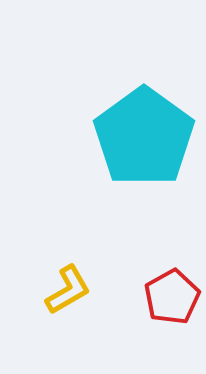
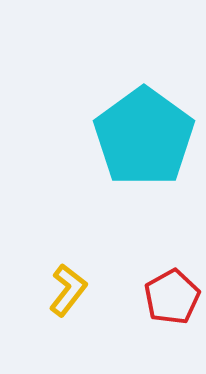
yellow L-shape: rotated 22 degrees counterclockwise
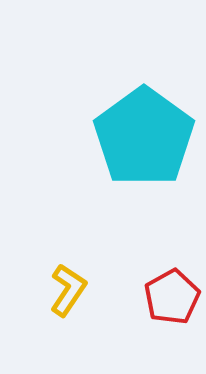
yellow L-shape: rotated 4 degrees counterclockwise
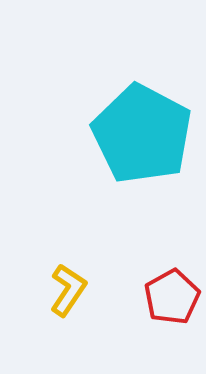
cyan pentagon: moved 2 px left, 3 px up; rotated 8 degrees counterclockwise
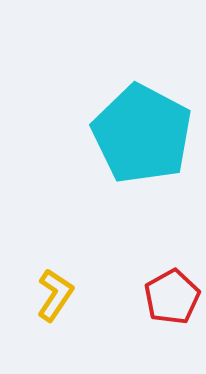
yellow L-shape: moved 13 px left, 5 px down
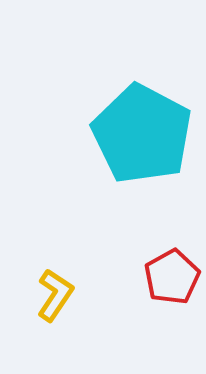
red pentagon: moved 20 px up
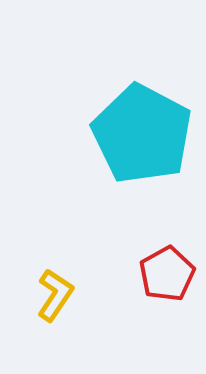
red pentagon: moved 5 px left, 3 px up
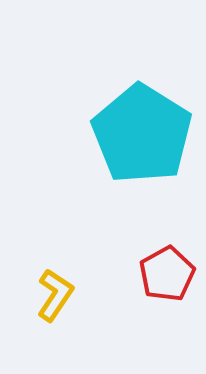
cyan pentagon: rotated 4 degrees clockwise
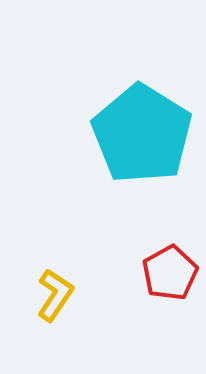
red pentagon: moved 3 px right, 1 px up
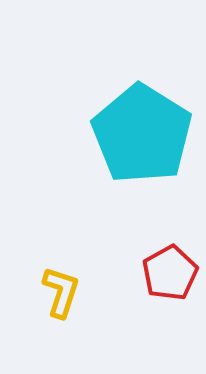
yellow L-shape: moved 6 px right, 3 px up; rotated 16 degrees counterclockwise
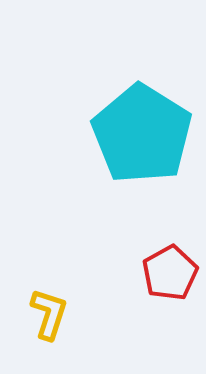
yellow L-shape: moved 12 px left, 22 px down
